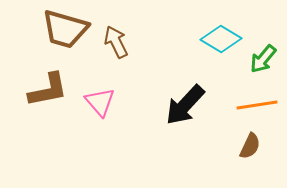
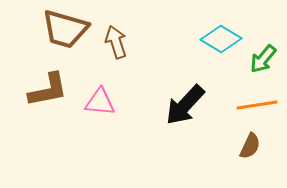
brown arrow: rotated 8 degrees clockwise
pink triangle: rotated 44 degrees counterclockwise
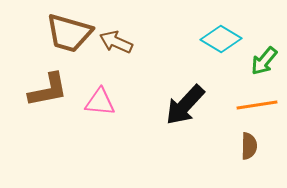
brown trapezoid: moved 4 px right, 4 px down
brown arrow: rotated 48 degrees counterclockwise
green arrow: moved 1 px right, 2 px down
brown semicircle: moved 1 px left; rotated 24 degrees counterclockwise
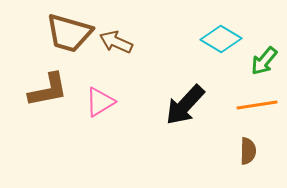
pink triangle: rotated 36 degrees counterclockwise
brown semicircle: moved 1 px left, 5 px down
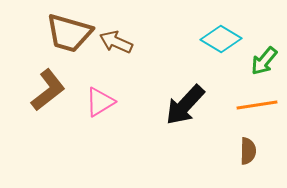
brown L-shape: rotated 27 degrees counterclockwise
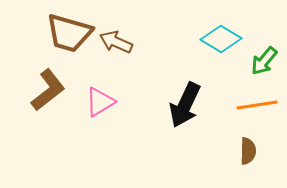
black arrow: rotated 18 degrees counterclockwise
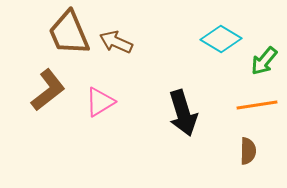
brown trapezoid: rotated 51 degrees clockwise
black arrow: moved 2 px left, 8 px down; rotated 42 degrees counterclockwise
